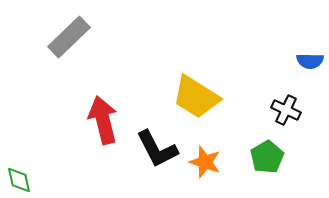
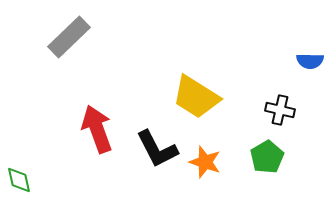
black cross: moved 6 px left; rotated 12 degrees counterclockwise
red arrow: moved 6 px left, 9 px down; rotated 6 degrees counterclockwise
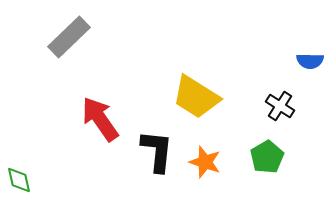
black cross: moved 4 px up; rotated 20 degrees clockwise
red arrow: moved 3 px right, 10 px up; rotated 15 degrees counterclockwise
black L-shape: moved 2 px down; rotated 147 degrees counterclockwise
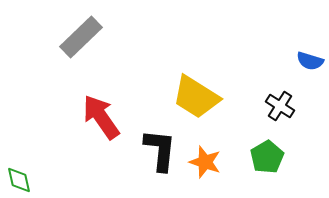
gray rectangle: moved 12 px right
blue semicircle: rotated 16 degrees clockwise
red arrow: moved 1 px right, 2 px up
black L-shape: moved 3 px right, 1 px up
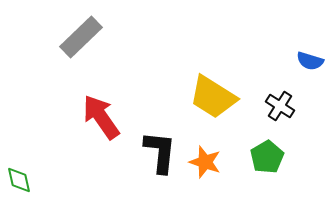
yellow trapezoid: moved 17 px right
black L-shape: moved 2 px down
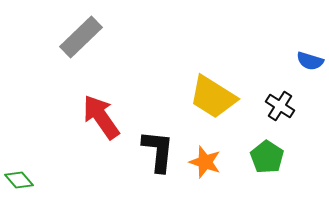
black L-shape: moved 2 px left, 1 px up
green pentagon: rotated 8 degrees counterclockwise
green diamond: rotated 28 degrees counterclockwise
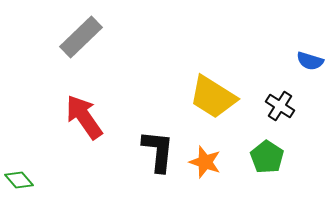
red arrow: moved 17 px left
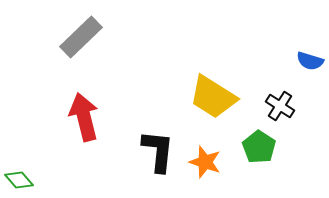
red arrow: rotated 21 degrees clockwise
green pentagon: moved 8 px left, 10 px up
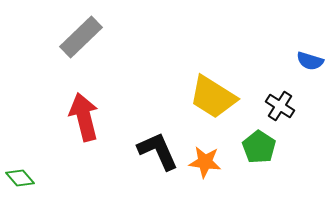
black L-shape: rotated 30 degrees counterclockwise
orange star: rotated 12 degrees counterclockwise
green diamond: moved 1 px right, 2 px up
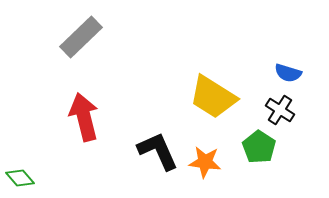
blue semicircle: moved 22 px left, 12 px down
black cross: moved 4 px down
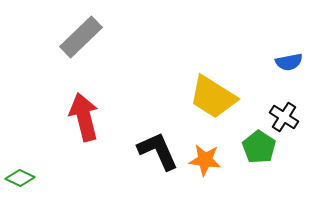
blue semicircle: moved 1 px right, 11 px up; rotated 28 degrees counterclockwise
black cross: moved 4 px right, 7 px down
orange star: moved 2 px up
green diamond: rotated 24 degrees counterclockwise
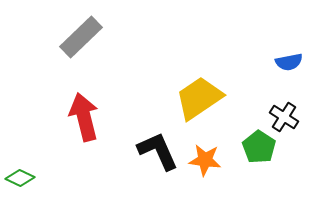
yellow trapezoid: moved 14 px left, 1 px down; rotated 114 degrees clockwise
